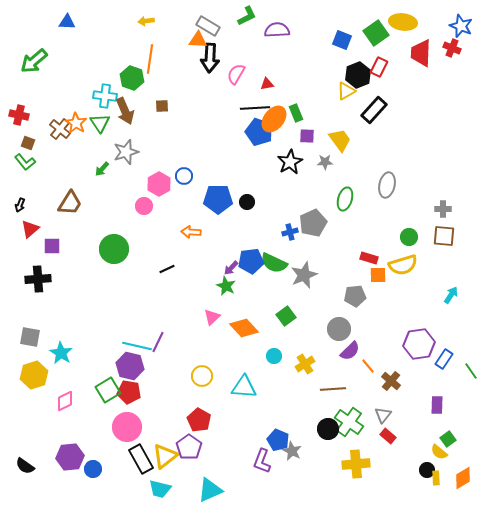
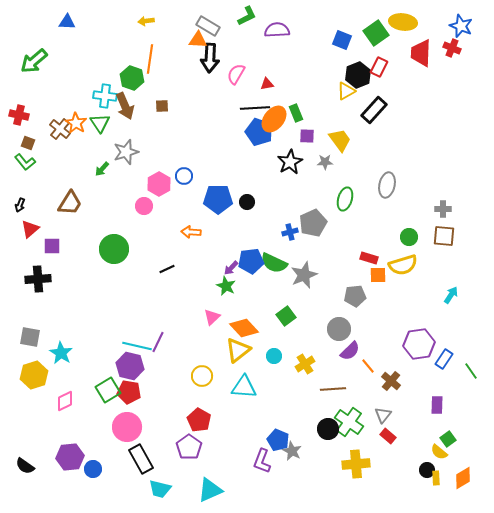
brown arrow at (125, 111): moved 5 px up
yellow triangle at (165, 456): moved 73 px right, 106 px up
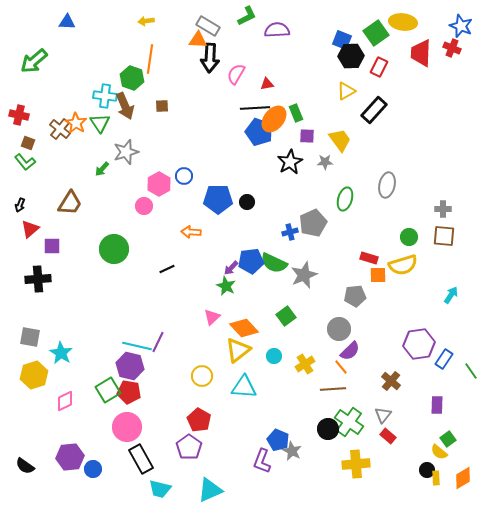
black hexagon at (358, 75): moved 7 px left, 19 px up; rotated 20 degrees clockwise
orange line at (368, 366): moved 27 px left, 1 px down
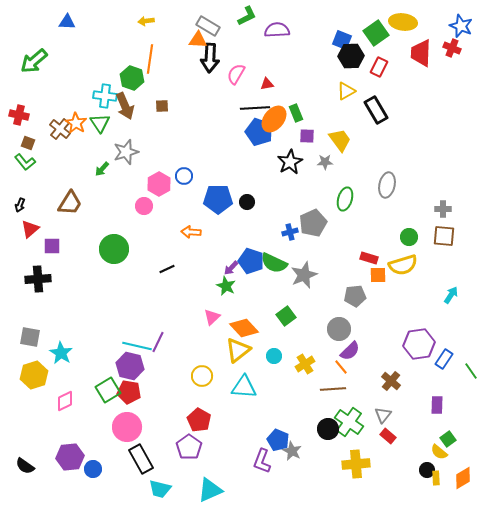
black rectangle at (374, 110): moved 2 px right; rotated 72 degrees counterclockwise
blue pentagon at (251, 261): rotated 25 degrees clockwise
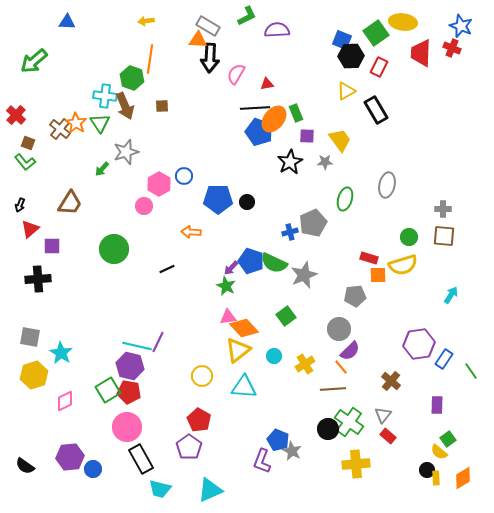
red cross at (19, 115): moved 3 px left; rotated 30 degrees clockwise
pink triangle at (212, 317): moved 16 px right; rotated 36 degrees clockwise
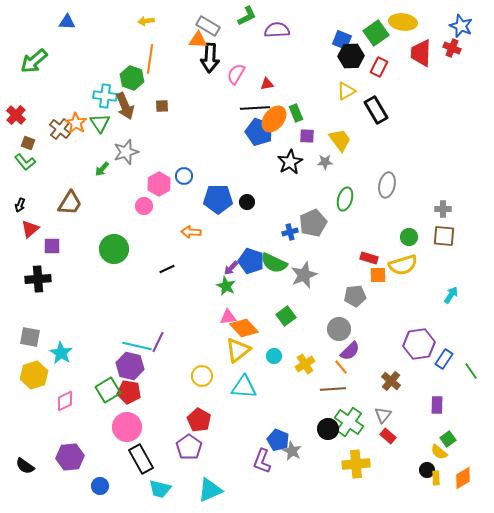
blue circle at (93, 469): moved 7 px right, 17 px down
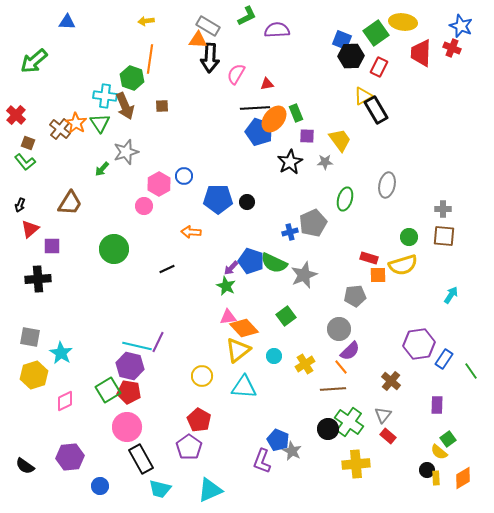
yellow triangle at (346, 91): moved 17 px right, 5 px down
